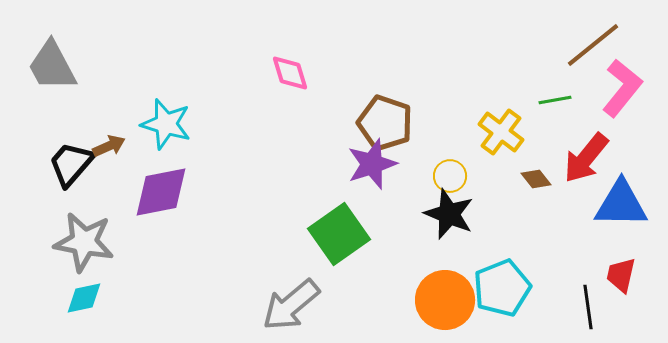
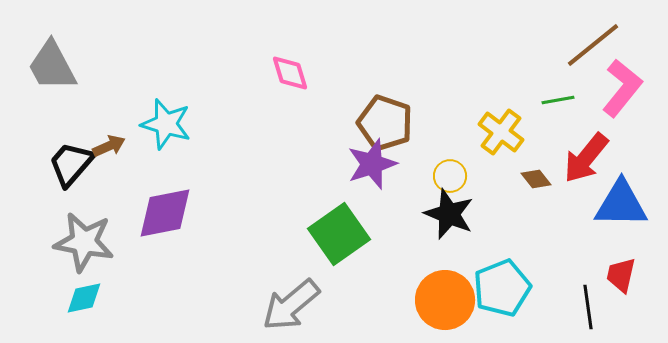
green line: moved 3 px right
purple diamond: moved 4 px right, 21 px down
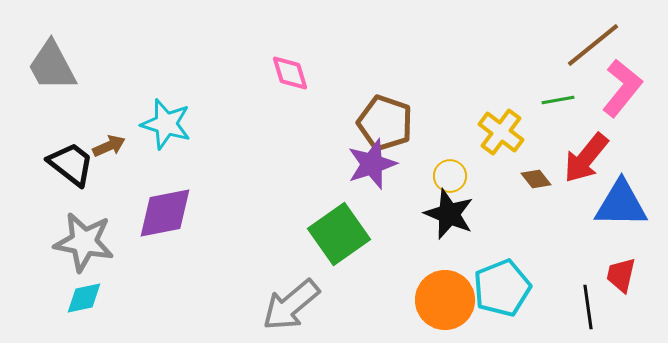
black trapezoid: rotated 87 degrees clockwise
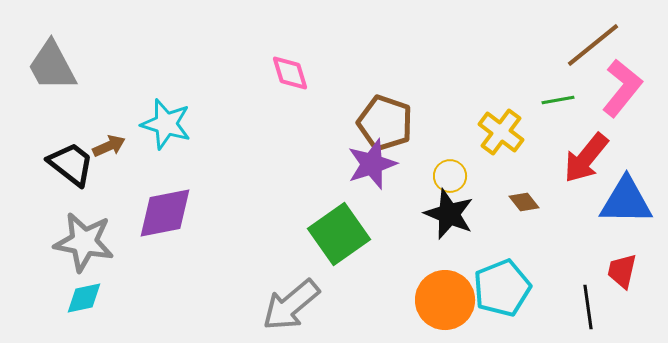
brown diamond: moved 12 px left, 23 px down
blue triangle: moved 5 px right, 3 px up
red trapezoid: moved 1 px right, 4 px up
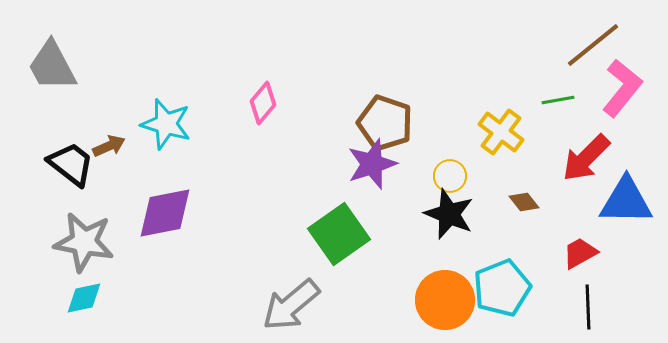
pink diamond: moved 27 px left, 30 px down; rotated 57 degrees clockwise
red arrow: rotated 6 degrees clockwise
red trapezoid: moved 42 px left, 18 px up; rotated 48 degrees clockwise
black line: rotated 6 degrees clockwise
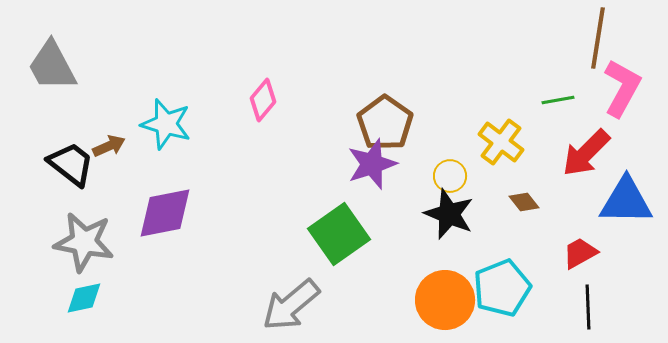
brown line: moved 5 px right, 7 px up; rotated 42 degrees counterclockwise
pink L-shape: rotated 10 degrees counterclockwise
pink diamond: moved 3 px up
brown pentagon: rotated 16 degrees clockwise
yellow cross: moved 10 px down
red arrow: moved 5 px up
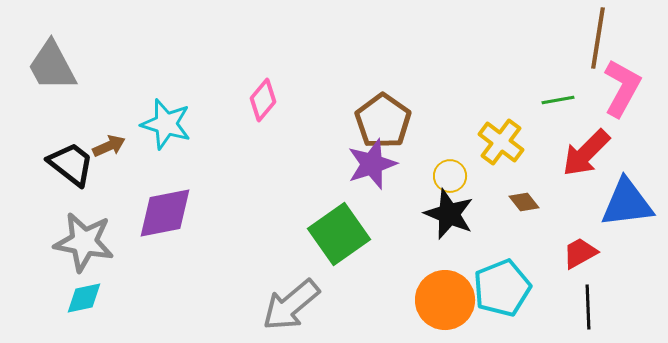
brown pentagon: moved 2 px left, 2 px up
blue triangle: moved 1 px right, 2 px down; rotated 8 degrees counterclockwise
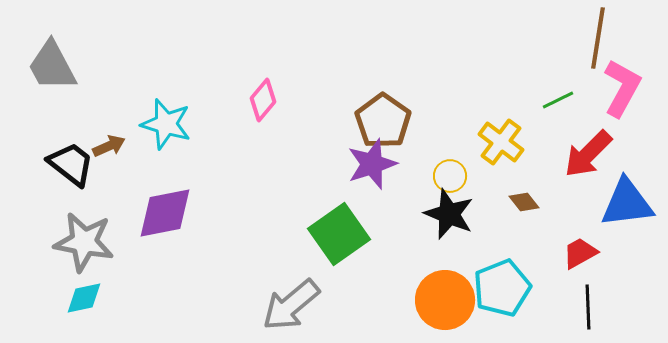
green line: rotated 16 degrees counterclockwise
red arrow: moved 2 px right, 1 px down
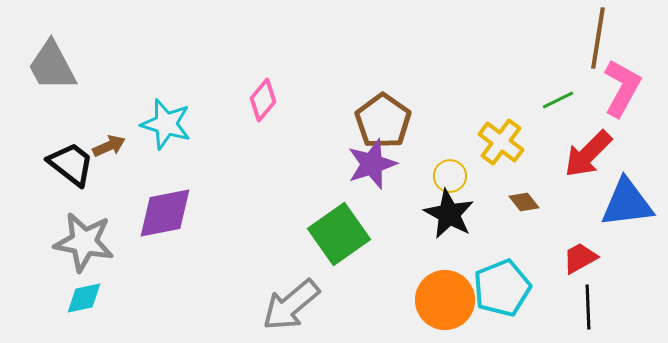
black star: rotated 6 degrees clockwise
red trapezoid: moved 5 px down
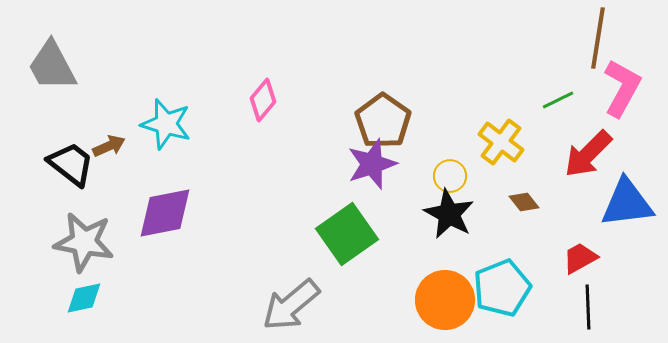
green square: moved 8 px right
